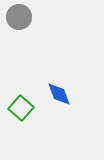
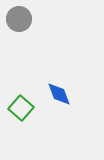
gray circle: moved 2 px down
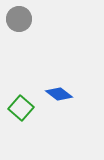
blue diamond: rotated 32 degrees counterclockwise
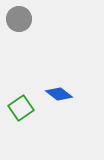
green square: rotated 15 degrees clockwise
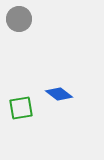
green square: rotated 25 degrees clockwise
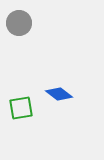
gray circle: moved 4 px down
